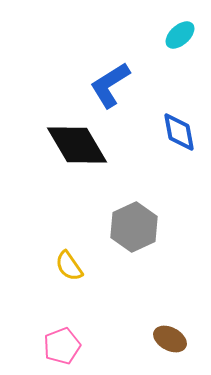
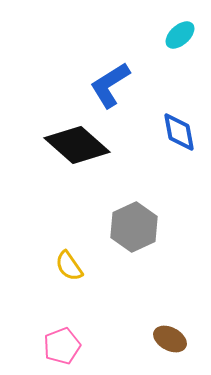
black diamond: rotated 18 degrees counterclockwise
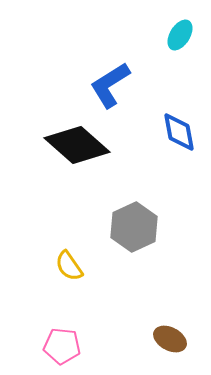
cyan ellipse: rotated 16 degrees counterclockwise
pink pentagon: rotated 27 degrees clockwise
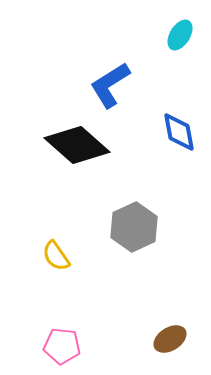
yellow semicircle: moved 13 px left, 10 px up
brown ellipse: rotated 60 degrees counterclockwise
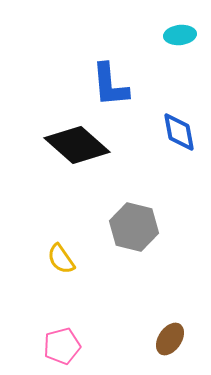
cyan ellipse: rotated 52 degrees clockwise
blue L-shape: rotated 63 degrees counterclockwise
gray hexagon: rotated 21 degrees counterclockwise
yellow semicircle: moved 5 px right, 3 px down
brown ellipse: rotated 24 degrees counterclockwise
pink pentagon: rotated 21 degrees counterclockwise
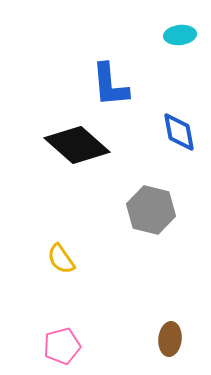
gray hexagon: moved 17 px right, 17 px up
brown ellipse: rotated 28 degrees counterclockwise
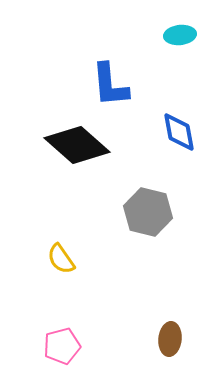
gray hexagon: moved 3 px left, 2 px down
